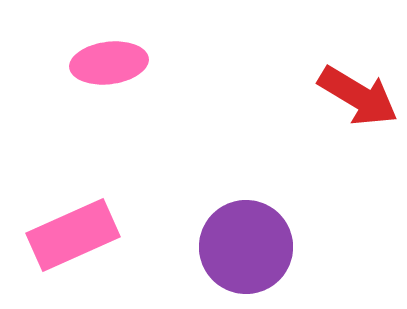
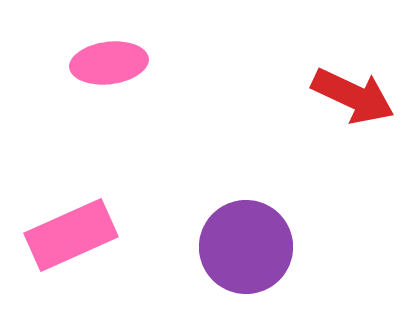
red arrow: moved 5 px left; rotated 6 degrees counterclockwise
pink rectangle: moved 2 px left
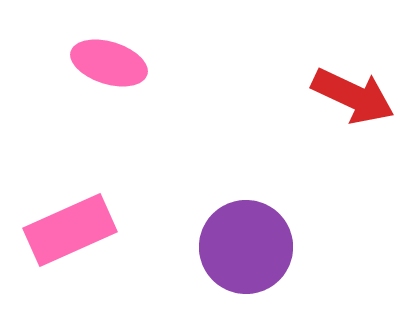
pink ellipse: rotated 24 degrees clockwise
pink rectangle: moved 1 px left, 5 px up
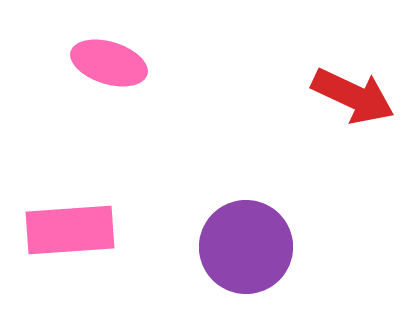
pink rectangle: rotated 20 degrees clockwise
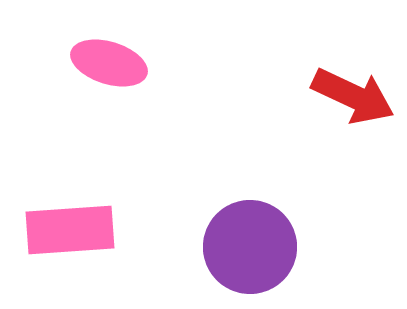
purple circle: moved 4 px right
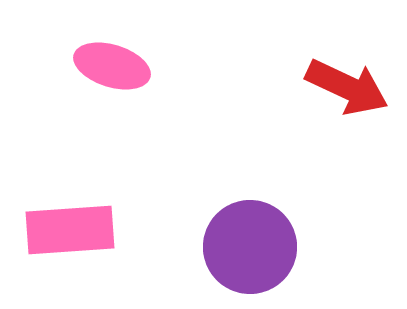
pink ellipse: moved 3 px right, 3 px down
red arrow: moved 6 px left, 9 px up
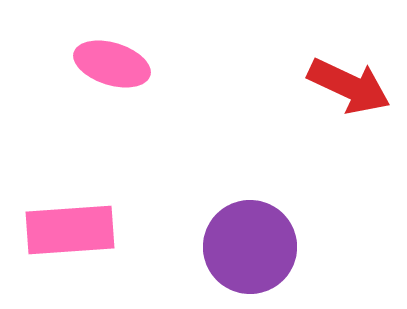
pink ellipse: moved 2 px up
red arrow: moved 2 px right, 1 px up
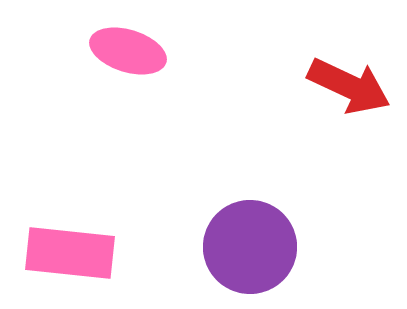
pink ellipse: moved 16 px right, 13 px up
pink rectangle: moved 23 px down; rotated 10 degrees clockwise
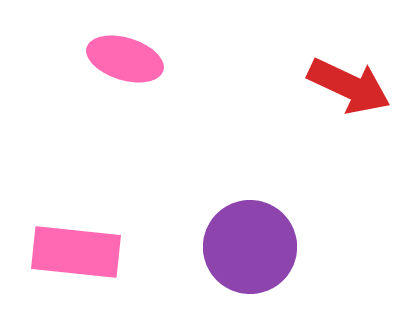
pink ellipse: moved 3 px left, 8 px down
pink rectangle: moved 6 px right, 1 px up
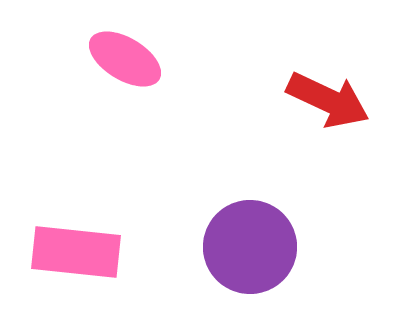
pink ellipse: rotated 14 degrees clockwise
red arrow: moved 21 px left, 14 px down
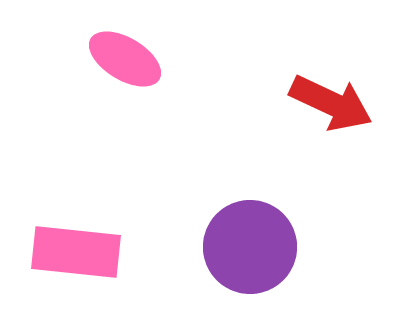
red arrow: moved 3 px right, 3 px down
